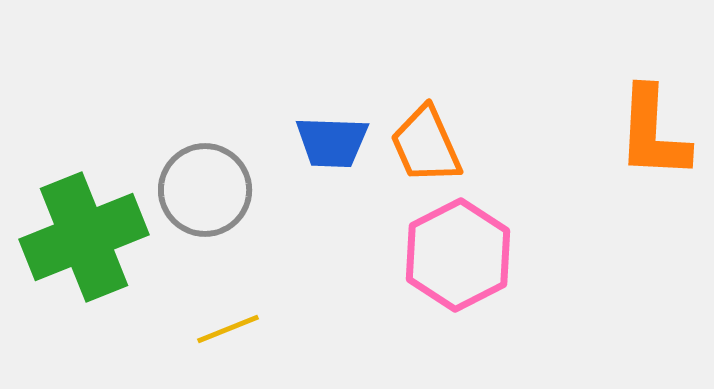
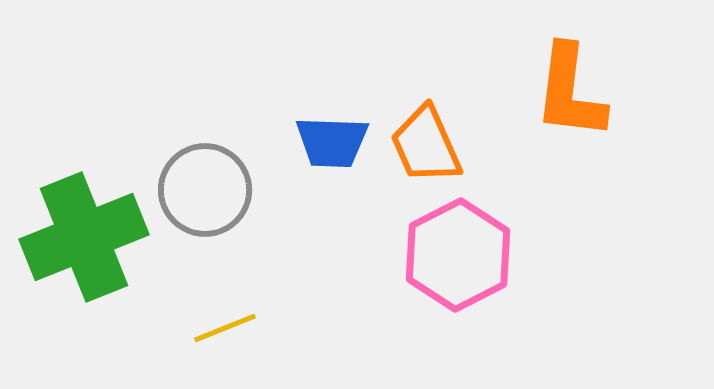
orange L-shape: moved 83 px left, 41 px up; rotated 4 degrees clockwise
yellow line: moved 3 px left, 1 px up
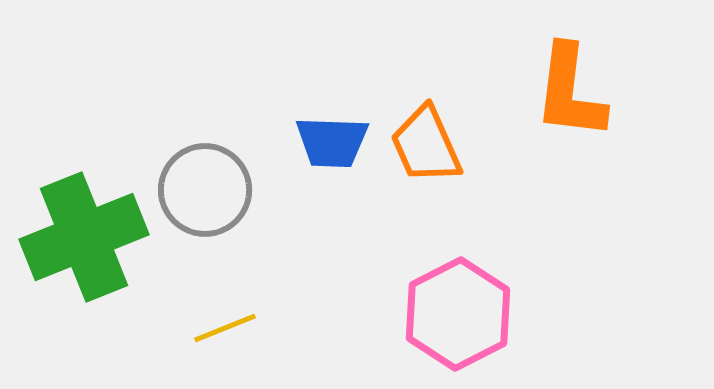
pink hexagon: moved 59 px down
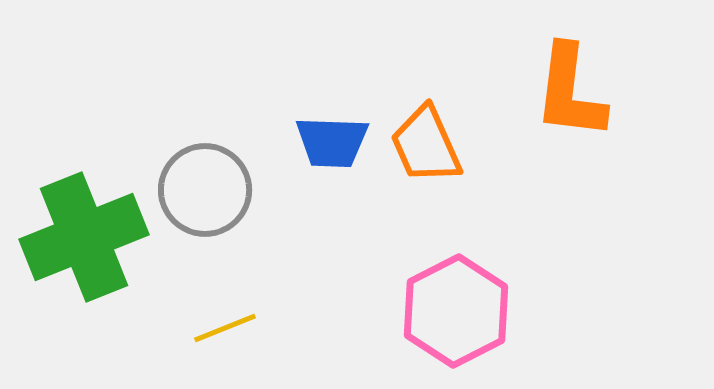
pink hexagon: moved 2 px left, 3 px up
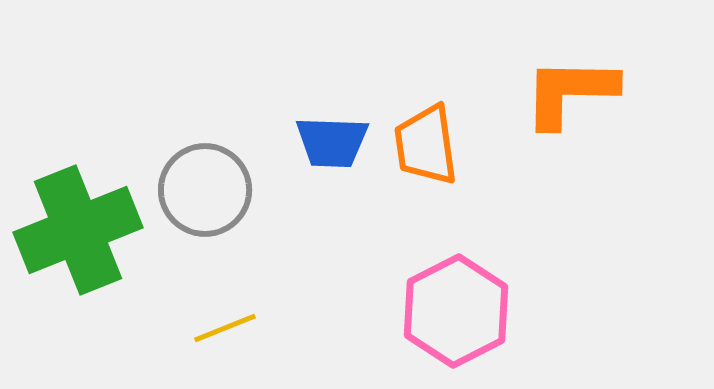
orange L-shape: rotated 84 degrees clockwise
orange trapezoid: rotated 16 degrees clockwise
green cross: moved 6 px left, 7 px up
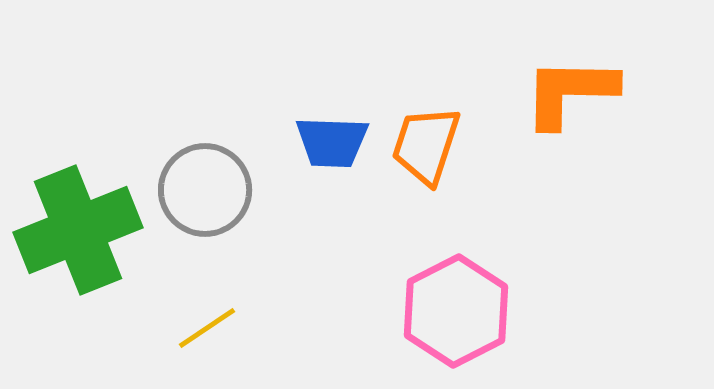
orange trapezoid: rotated 26 degrees clockwise
yellow line: moved 18 px left; rotated 12 degrees counterclockwise
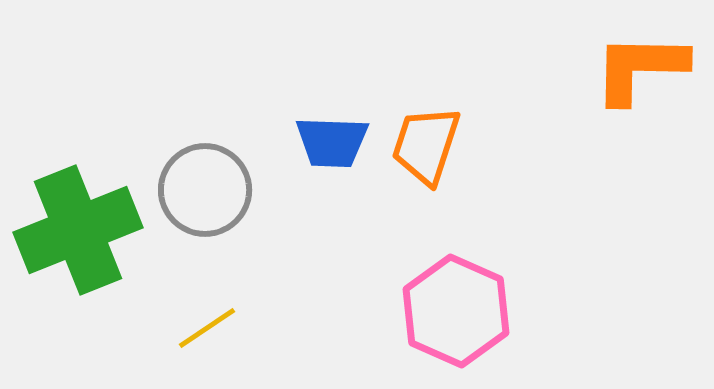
orange L-shape: moved 70 px right, 24 px up
pink hexagon: rotated 9 degrees counterclockwise
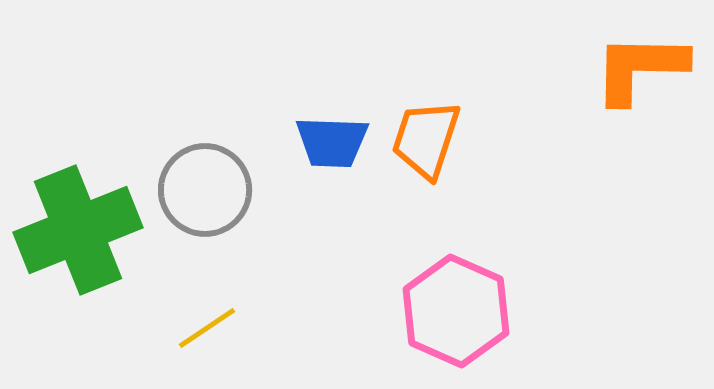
orange trapezoid: moved 6 px up
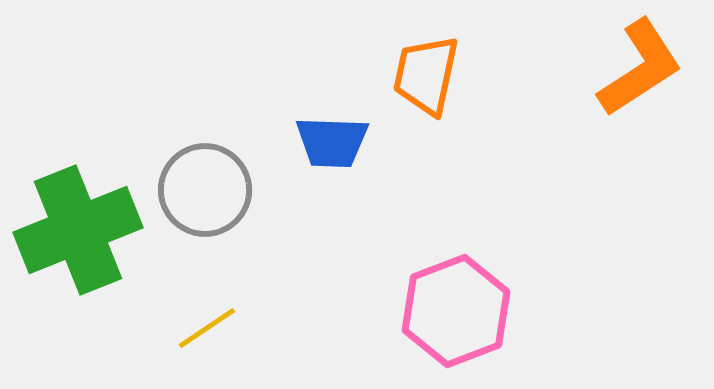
orange L-shape: rotated 146 degrees clockwise
orange trapezoid: moved 64 px up; rotated 6 degrees counterclockwise
pink hexagon: rotated 15 degrees clockwise
